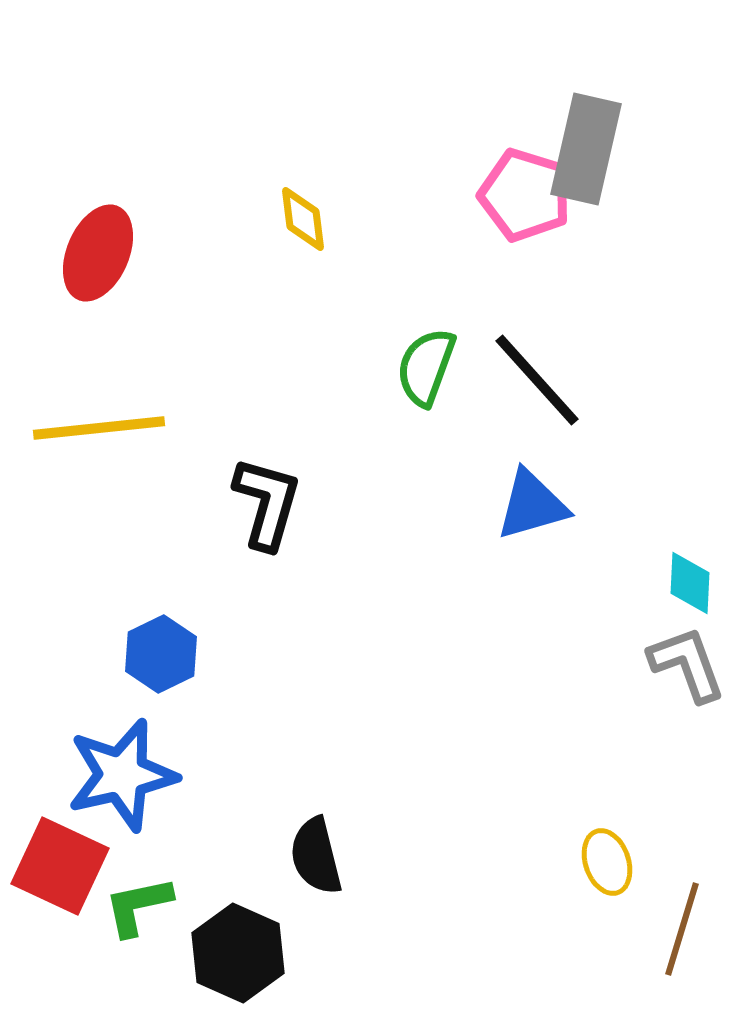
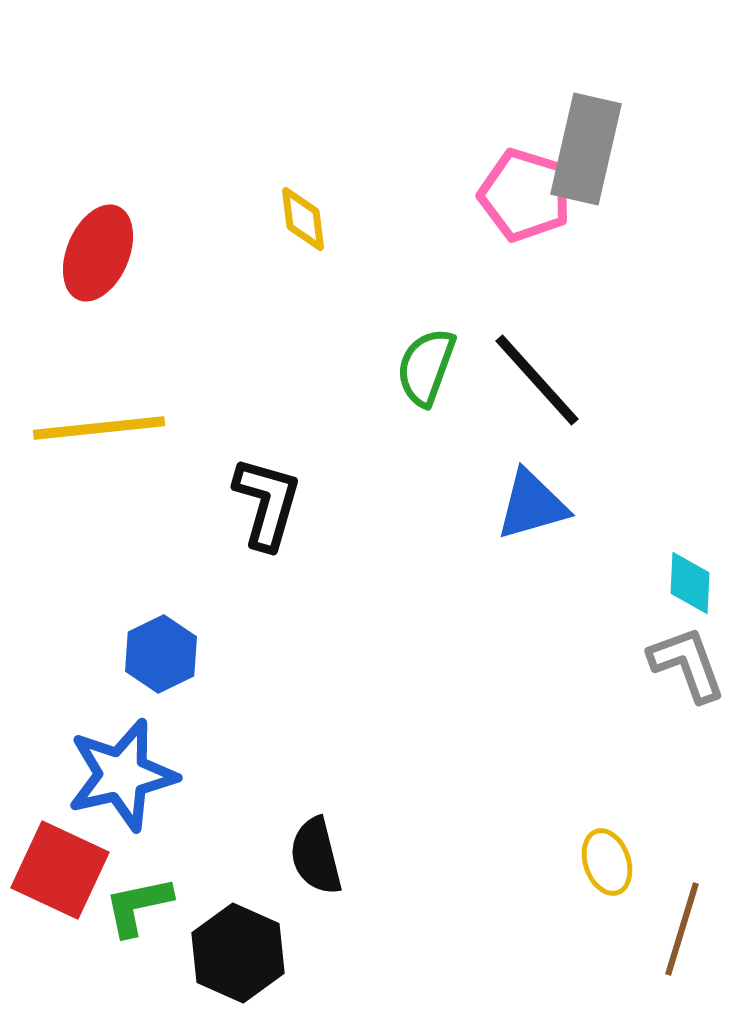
red square: moved 4 px down
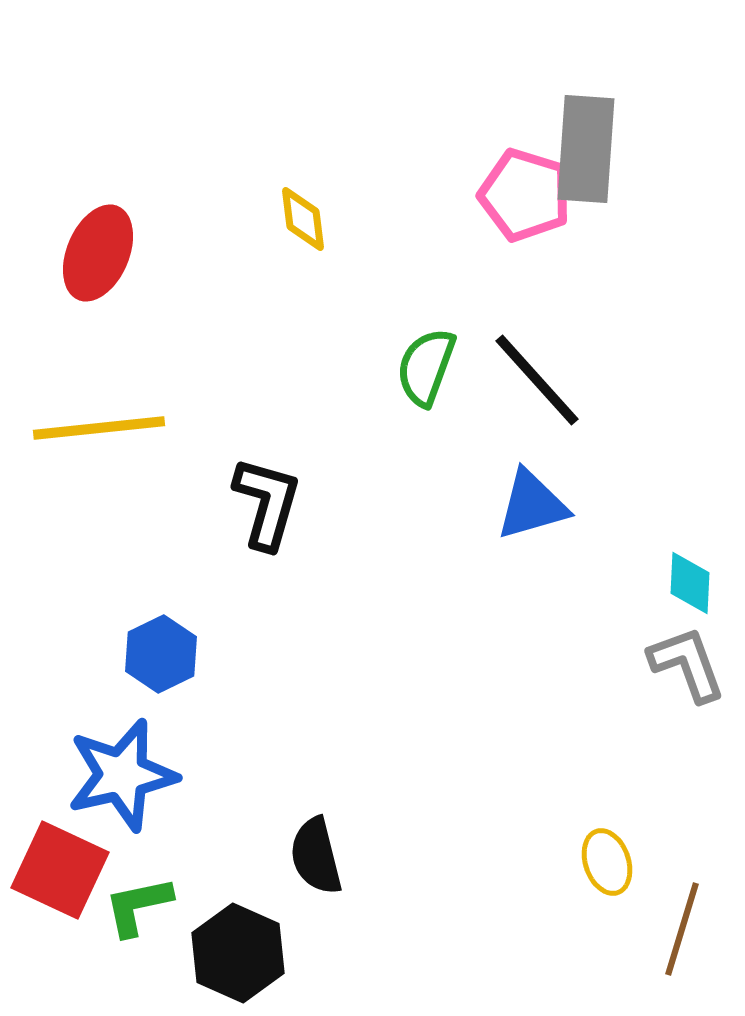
gray rectangle: rotated 9 degrees counterclockwise
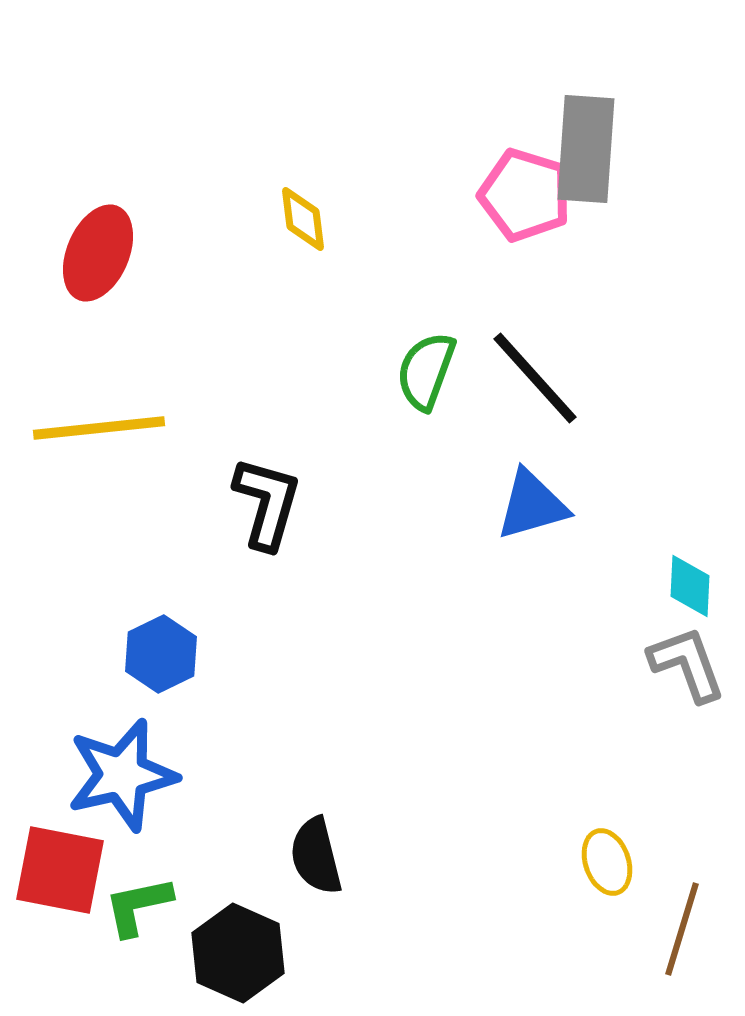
green semicircle: moved 4 px down
black line: moved 2 px left, 2 px up
cyan diamond: moved 3 px down
red square: rotated 14 degrees counterclockwise
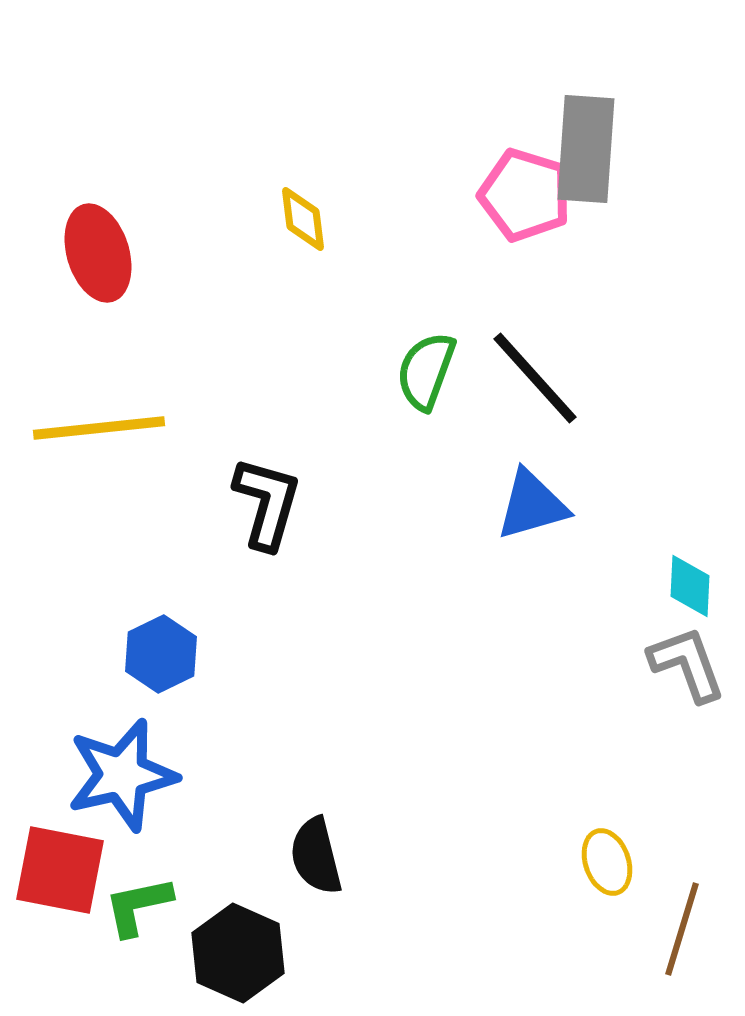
red ellipse: rotated 40 degrees counterclockwise
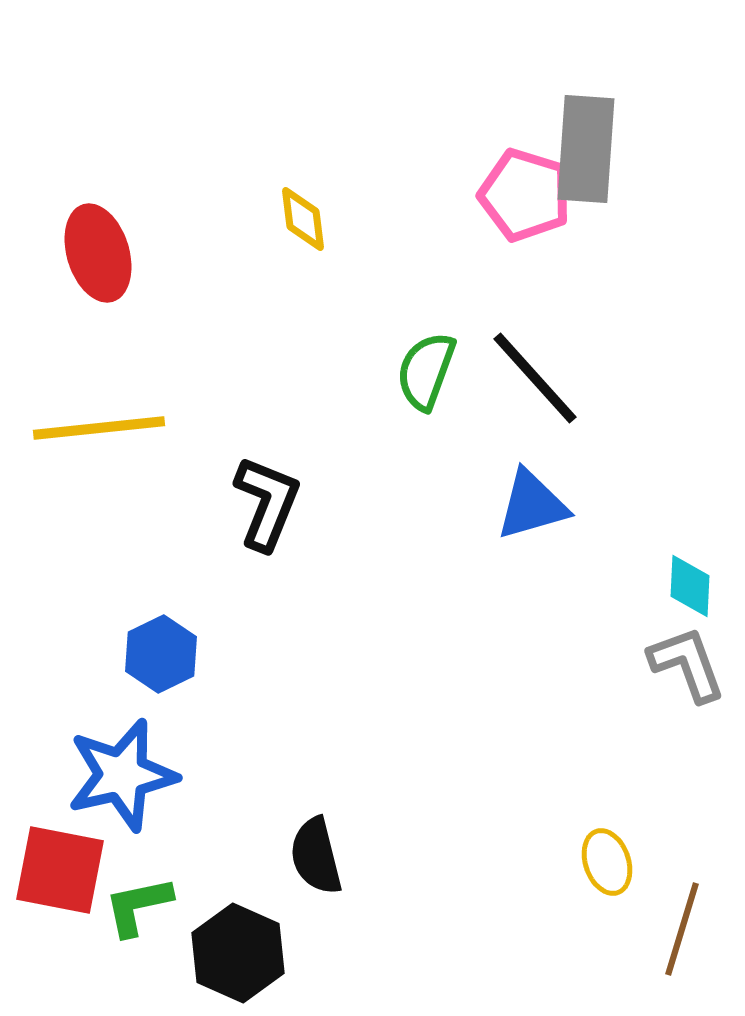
black L-shape: rotated 6 degrees clockwise
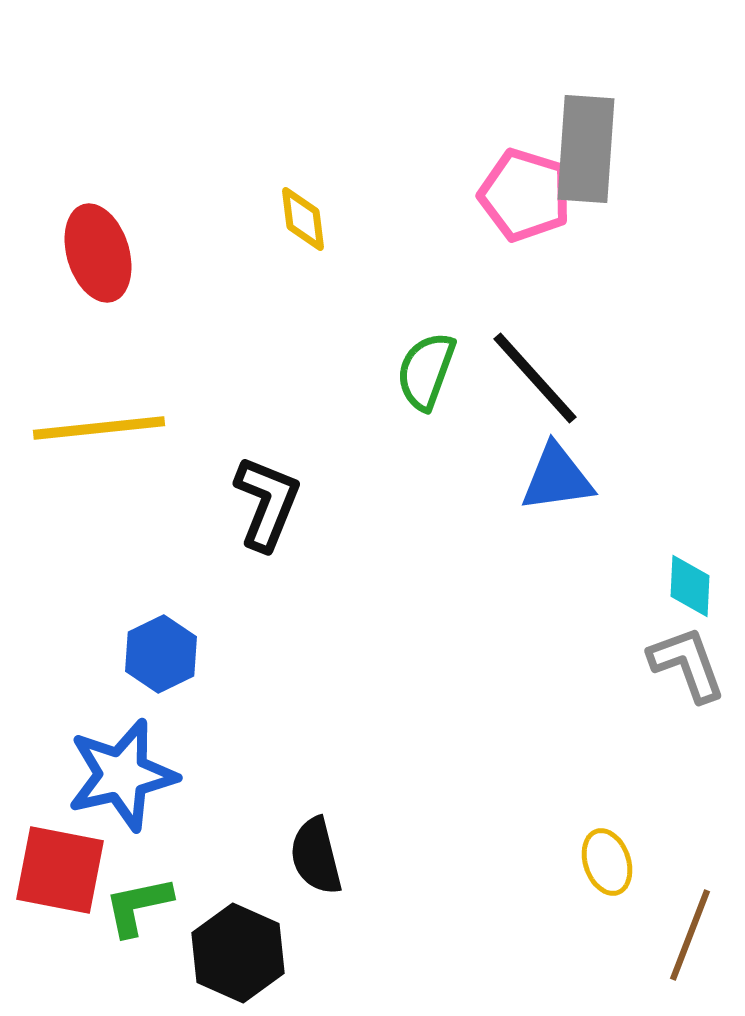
blue triangle: moved 25 px right, 27 px up; rotated 8 degrees clockwise
brown line: moved 8 px right, 6 px down; rotated 4 degrees clockwise
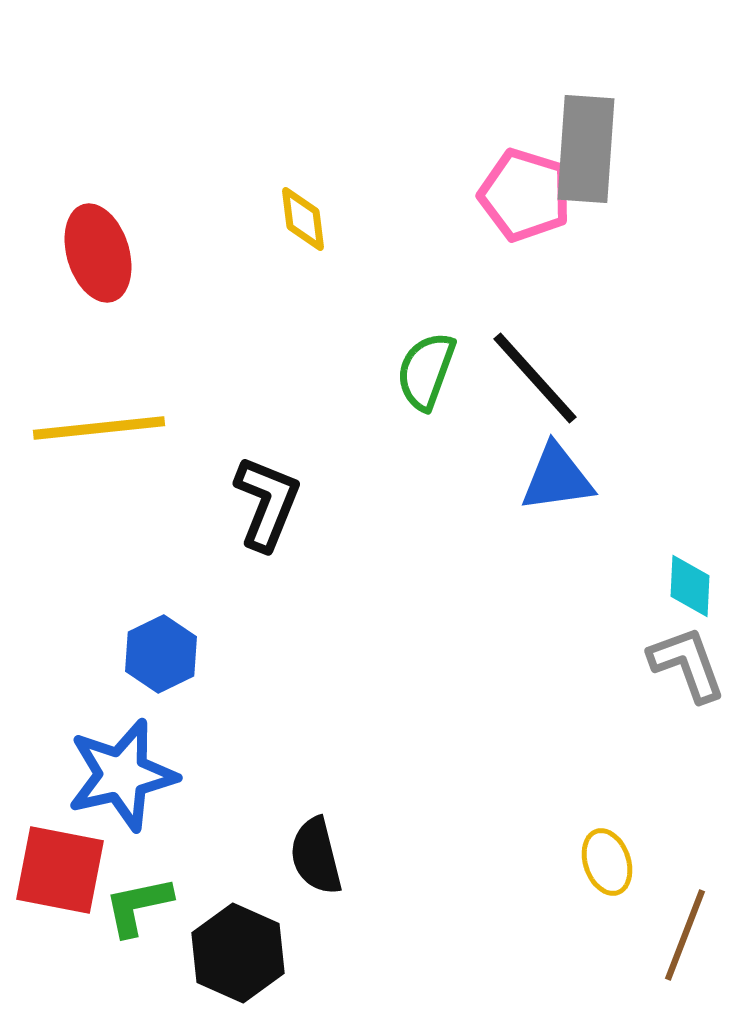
brown line: moved 5 px left
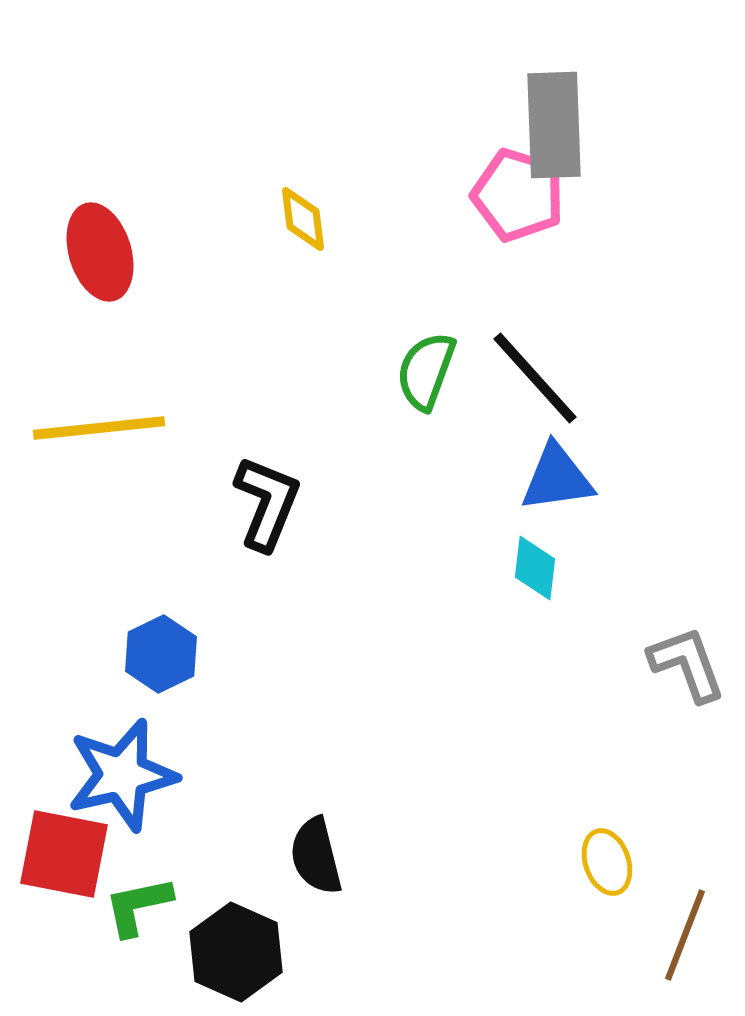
gray rectangle: moved 32 px left, 24 px up; rotated 6 degrees counterclockwise
pink pentagon: moved 7 px left
red ellipse: moved 2 px right, 1 px up
cyan diamond: moved 155 px left, 18 px up; rotated 4 degrees clockwise
red square: moved 4 px right, 16 px up
black hexagon: moved 2 px left, 1 px up
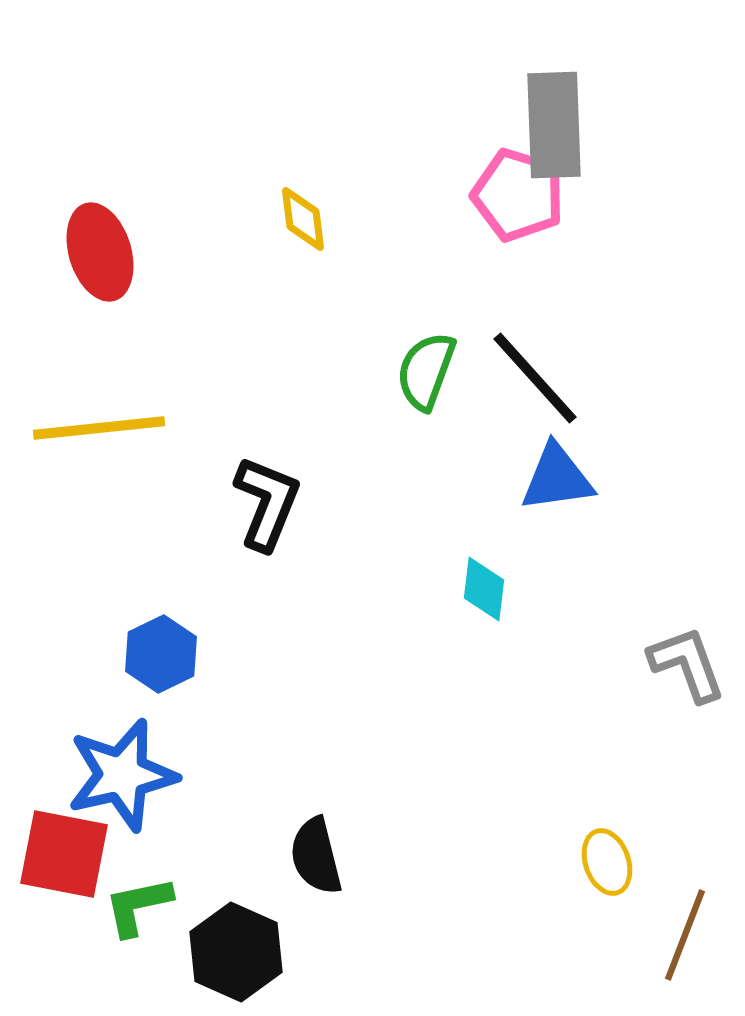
cyan diamond: moved 51 px left, 21 px down
